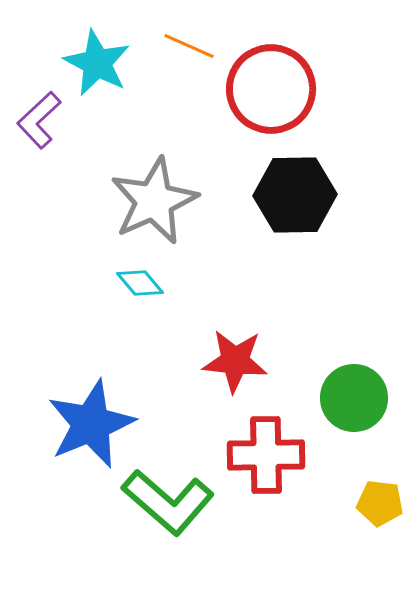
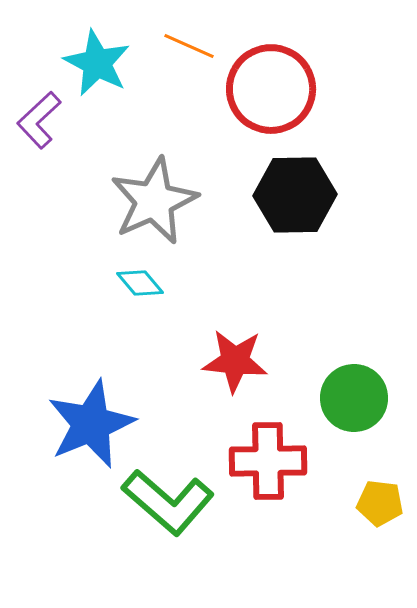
red cross: moved 2 px right, 6 px down
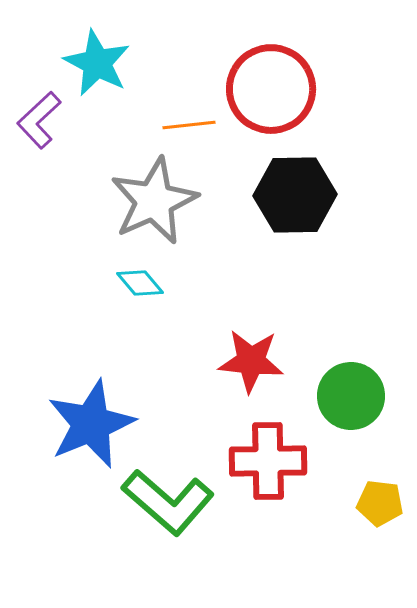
orange line: moved 79 px down; rotated 30 degrees counterclockwise
red star: moved 16 px right
green circle: moved 3 px left, 2 px up
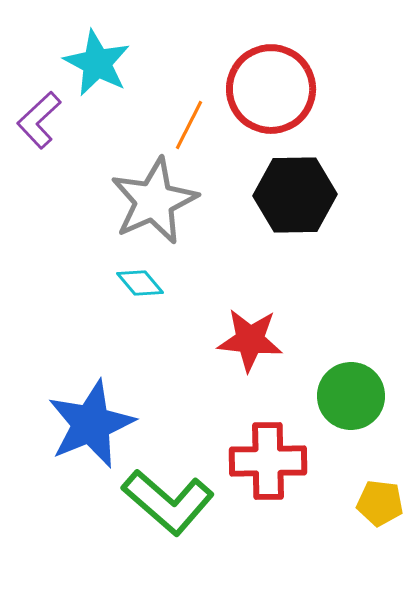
orange line: rotated 57 degrees counterclockwise
red star: moved 1 px left, 21 px up
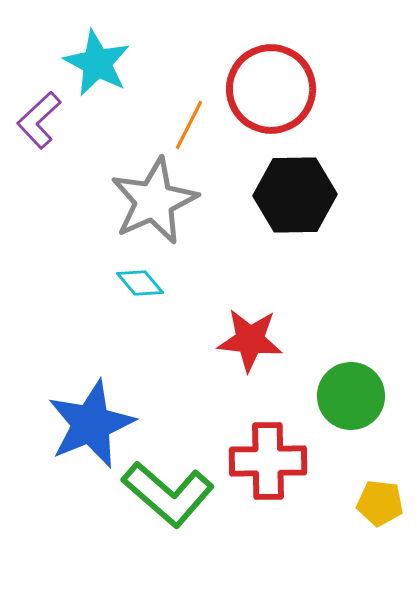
green L-shape: moved 8 px up
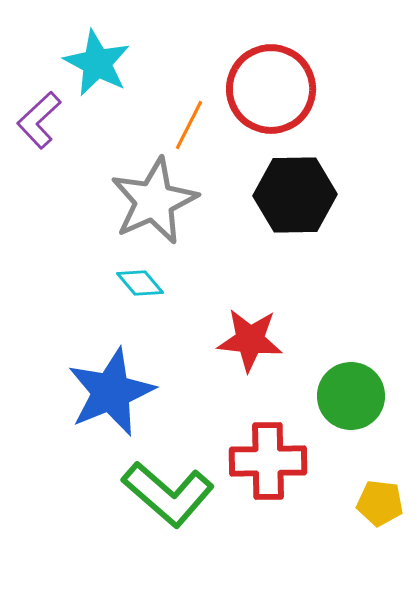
blue star: moved 20 px right, 32 px up
